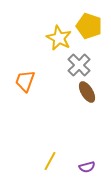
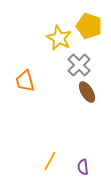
orange trapezoid: rotated 35 degrees counterclockwise
purple semicircle: moved 4 px left; rotated 98 degrees clockwise
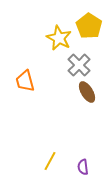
yellow pentagon: rotated 15 degrees clockwise
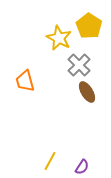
purple semicircle: moved 1 px left; rotated 140 degrees counterclockwise
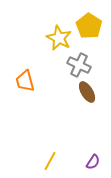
gray cross: rotated 20 degrees counterclockwise
purple semicircle: moved 11 px right, 5 px up
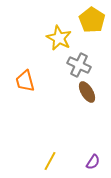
yellow pentagon: moved 3 px right, 6 px up
